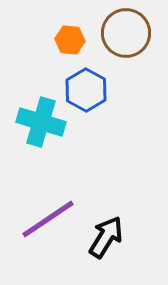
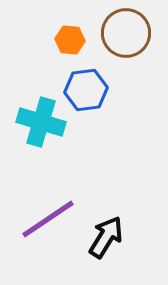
blue hexagon: rotated 24 degrees clockwise
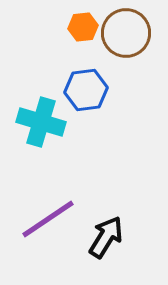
orange hexagon: moved 13 px right, 13 px up; rotated 12 degrees counterclockwise
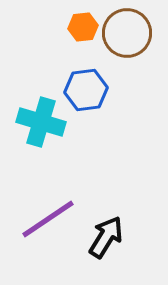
brown circle: moved 1 px right
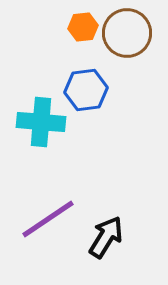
cyan cross: rotated 12 degrees counterclockwise
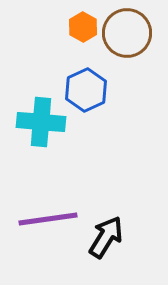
orange hexagon: rotated 24 degrees counterclockwise
blue hexagon: rotated 18 degrees counterclockwise
purple line: rotated 26 degrees clockwise
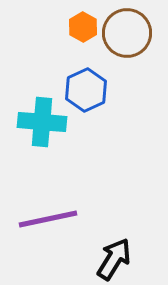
cyan cross: moved 1 px right
purple line: rotated 4 degrees counterclockwise
black arrow: moved 8 px right, 22 px down
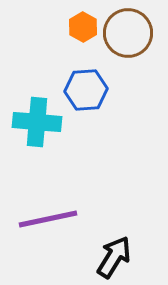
brown circle: moved 1 px right
blue hexagon: rotated 21 degrees clockwise
cyan cross: moved 5 px left
black arrow: moved 2 px up
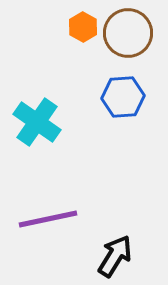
blue hexagon: moved 37 px right, 7 px down
cyan cross: rotated 30 degrees clockwise
black arrow: moved 1 px right, 1 px up
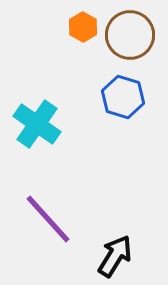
brown circle: moved 2 px right, 2 px down
blue hexagon: rotated 21 degrees clockwise
cyan cross: moved 2 px down
purple line: rotated 60 degrees clockwise
